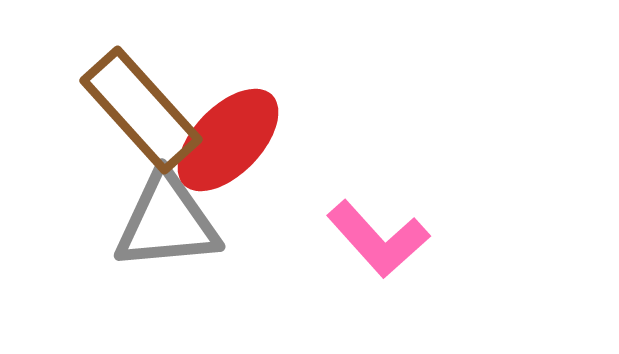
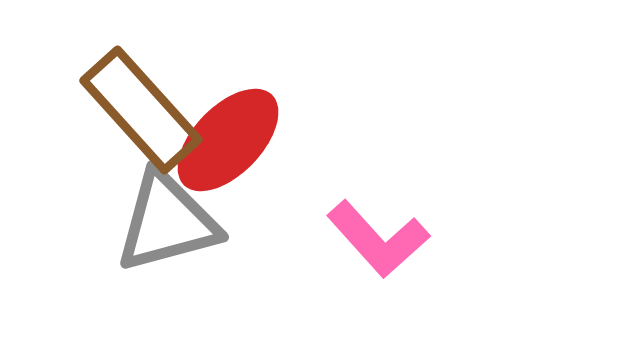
gray triangle: rotated 10 degrees counterclockwise
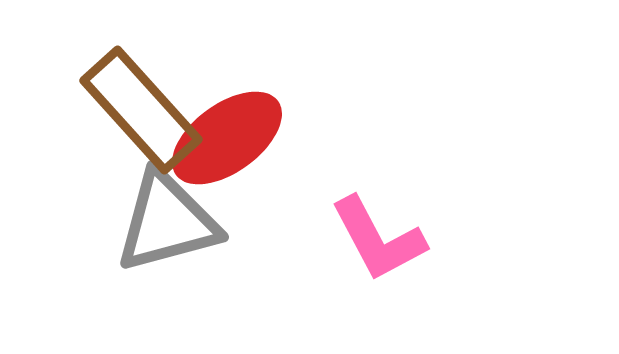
red ellipse: moved 1 px left, 2 px up; rotated 10 degrees clockwise
pink L-shape: rotated 14 degrees clockwise
